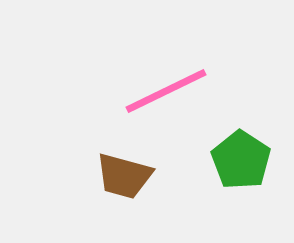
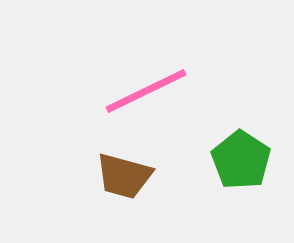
pink line: moved 20 px left
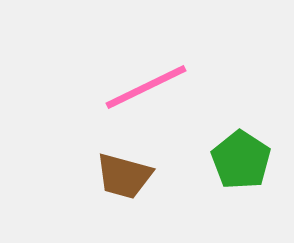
pink line: moved 4 px up
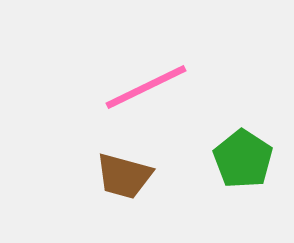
green pentagon: moved 2 px right, 1 px up
